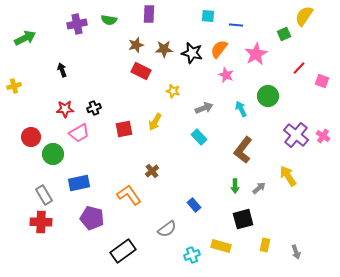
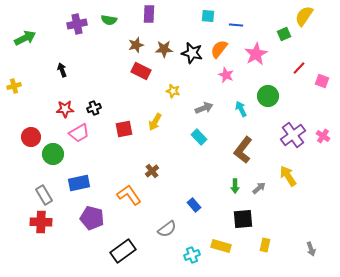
purple cross at (296, 135): moved 3 px left; rotated 15 degrees clockwise
black square at (243, 219): rotated 10 degrees clockwise
gray arrow at (296, 252): moved 15 px right, 3 px up
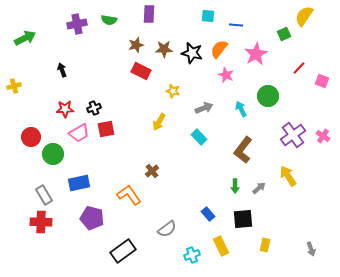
yellow arrow at (155, 122): moved 4 px right
red square at (124, 129): moved 18 px left
blue rectangle at (194, 205): moved 14 px right, 9 px down
yellow rectangle at (221, 246): rotated 48 degrees clockwise
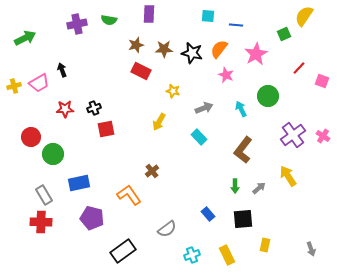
pink trapezoid at (79, 133): moved 40 px left, 50 px up
yellow rectangle at (221, 246): moved 6 px right, 9 px down
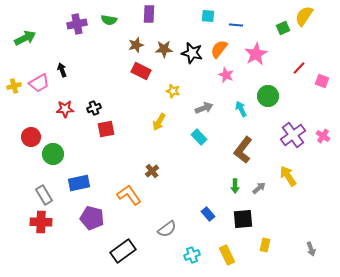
green square at (284, 34): moved 1 px left, 6 px up
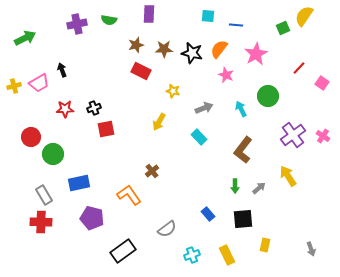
pink square at (322, 81): moved 2 px down; rotated 16 degrees clockwise
